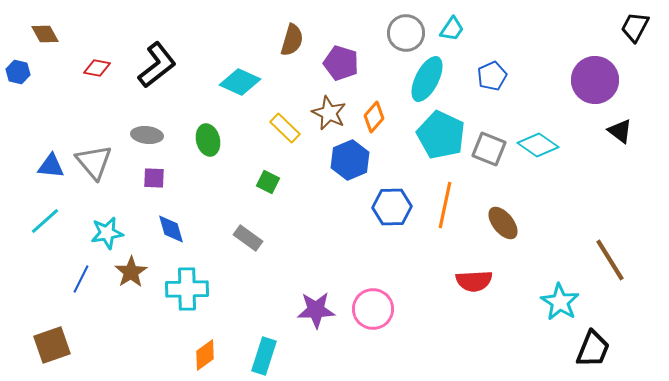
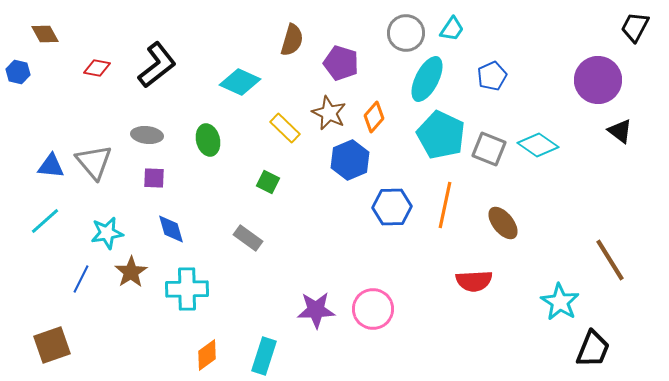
purple circle at (595, 80): moved 3 px right
orange diamond at (205, 355): moved 2 px right
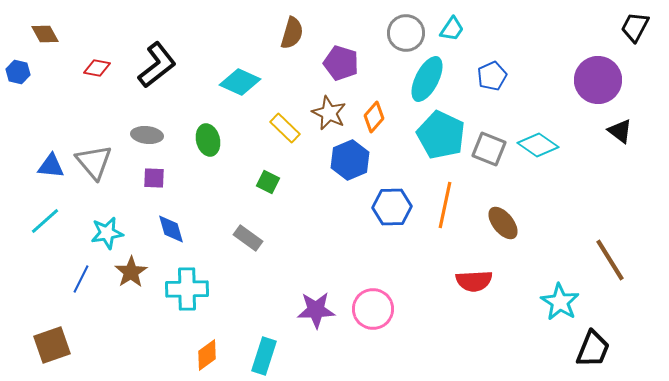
brown semicircle at (292, 40): moved 7 px up
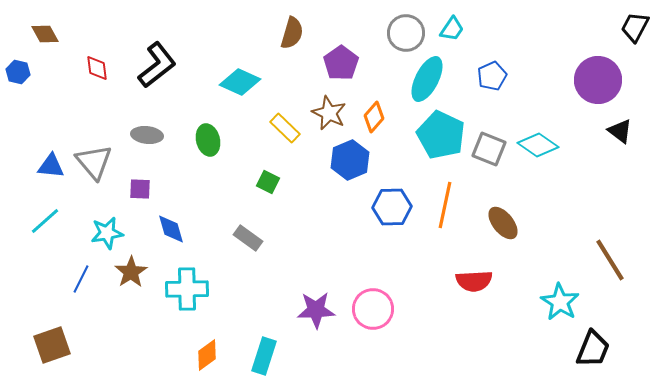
purple pentagon at (341, 63): rotated 20 degrees clockwise
red diamond at (97, 68): rotated 72 degrees clockwise
purple square at (154, 178): moved 14 px left, 11 px down
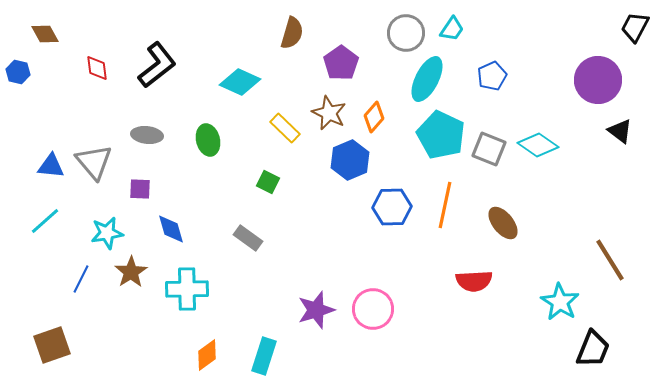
purple star at (316, 310): rotated 15 degrees counterclockwise
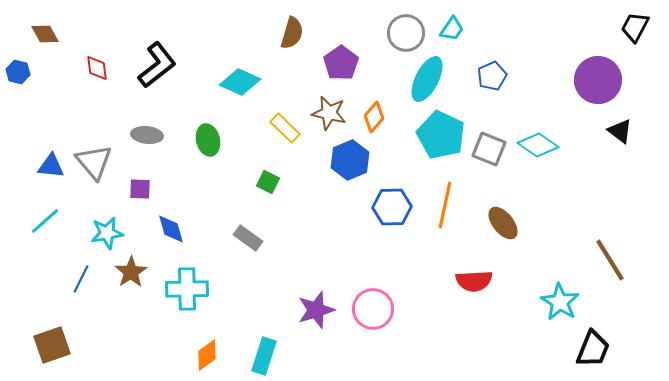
brown star at (329, 113): rotated 12 degrees counterclockwise
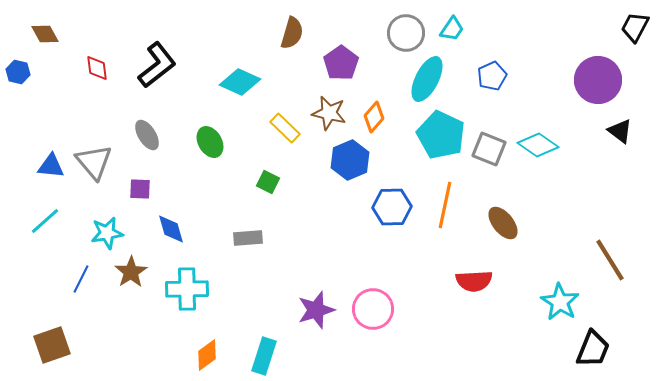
gray ellipse at (147, 135): rotated 52 degrees clockwise
green ellipse at (208, 140): moved 2 px right, 2 px down; rotated 16 degrees counterclockwise
gray rectangle at (248, 238): rotated 40 degrees counterclockwise
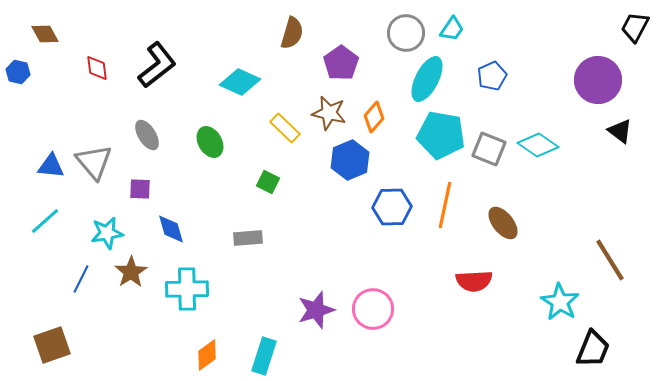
cyan pentagon at (441, 135): rotated 15 degrees counterclockwise
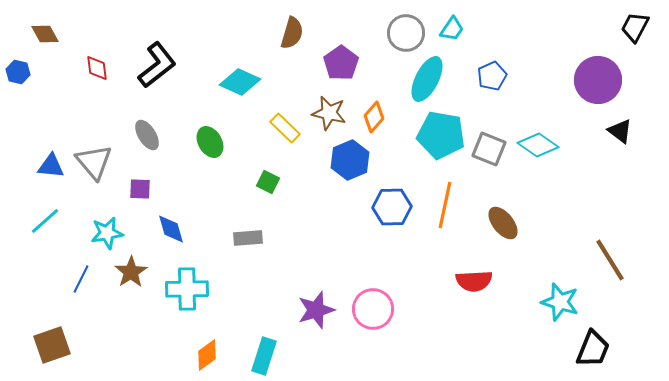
cyan star at (560, 302): rotated 15 degrees counterclockwise
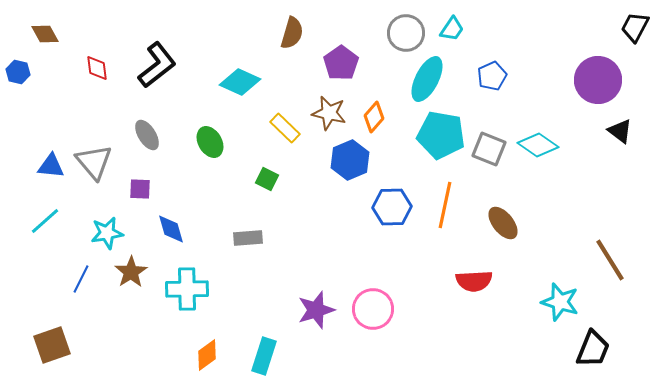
green square at (268, 182): moved 1 px left, 3 px up
